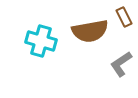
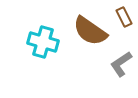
brown semicircle: rotated 45 degrees clockwise
cyan cross: moved 2 px right, 1 px down
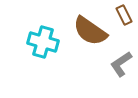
brown rectangle: moved 2 px up
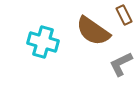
brown semicircle: moved 3 px right
gray L-shape: rotated 8 degrees clockwise
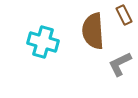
brown semicircle: rotated 51 degrees clockwise
gray L-shape: moved 1 px left
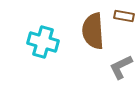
brown rectangle: moved 1 px down; rotated 54 degrees counterclockwise
gray L-shape: moved 1 px right, 3 px down
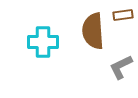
brown rectangle: moved 1 px left, 1 px up; rotated 18 degrees counterclockwise
cyan cross: rotated 16 degrees counterclockwise
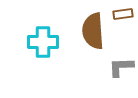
brown rectangle: moved 1 px up
gray L-shape: rotated 24 degrees clockwise
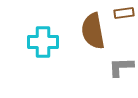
brown rectangle: moved 1 px right, 1 px up
brown semicircle: rotated 6 degrees counterclockwise
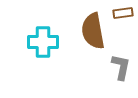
brown rectangle: moved 1 px left
gray L-shape: rotated 104 degrees clockwise
